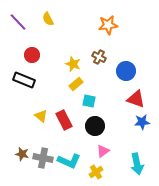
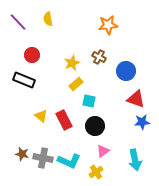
yellow semicircle: rotated 16 degrees clockwise
yellow star: moved 1 px left, 1 px up; rotated 28 degrees clockwise
cyan arrow: moved 2 px left, 4 px up
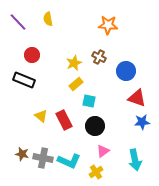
orange star: rotated 12 degrees clockwise
yellow star: moved 2 px right
red triangle: moved 1 px right, 1 px up
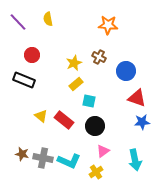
red rectangle: rotated 24 degrees counterclockwise
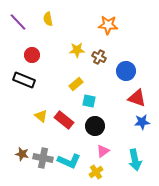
yellow star: moved 3 px right, 13 px up; rotated 21 degrees clockwise
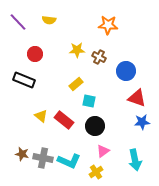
yellow semicircle: moved 1 px right, 1 px down; rotated 72 degrees counterclockwise
red circle: moved 3 px right, 1 px up
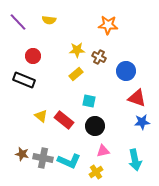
red circle: moved 2 px left, 2 px down
yellow rectangle: moved 10 px up
pink triangle: rotated 24 degrees clockwise
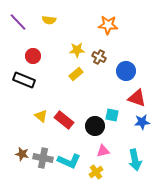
cyan square: moved 23 px right, 14 px down
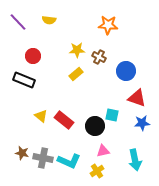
blue star: moved 1 px down
brown star: moved 1 px up
yellow cross: moved 1 px right, 1 px up
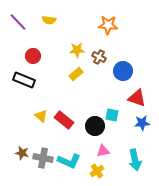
blue circle: moved 3 px left
